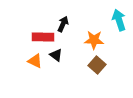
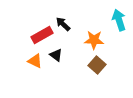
black arrow: rotated 70 degrees counterclockwise
red rectangle: moved 1 px left, 2 px up; rotated 30 degrees counterclockwise
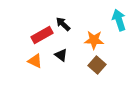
black triangle: moved 5 px right
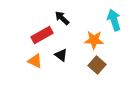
cyan arrow: moved 5 px left
black arrow: moved 1 px left, 6 px up
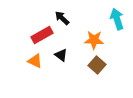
cyan arrow: moved 3 px right, 1 px up
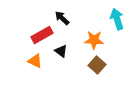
black triangle: moved 4 px up
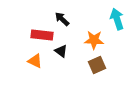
black arrow: moved 1 px down
red rectangle: rotated 35 degrees clockwise
brown square: rotated 24 degrees clockwise
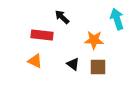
black arrow: moved 2 px up
black triangle: moved 12 px right, 13 px down
brown square: moved 1 px right, 2 px down; rotated 24 degrees clockwise
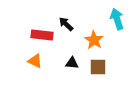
black arrow: moved 4 px right, 7 px down
orange star: rotated 30 degrees clockwise
black triangle: moved 1 px left, 1 px up; rotated 32 degrees counterclockwise
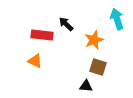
orange star: rotated 18 degrees clockwise
black triangle: moved 14 px right, 23 px down
brown square: rotated 18 degrees clockwise
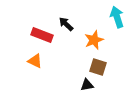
cyan arrow: moved 2 px up
red rectangle: rotated 15 degrees clockwise
black triangle: moved 1 px right, 1 px up; rotated 16 degrees counterclockwise
